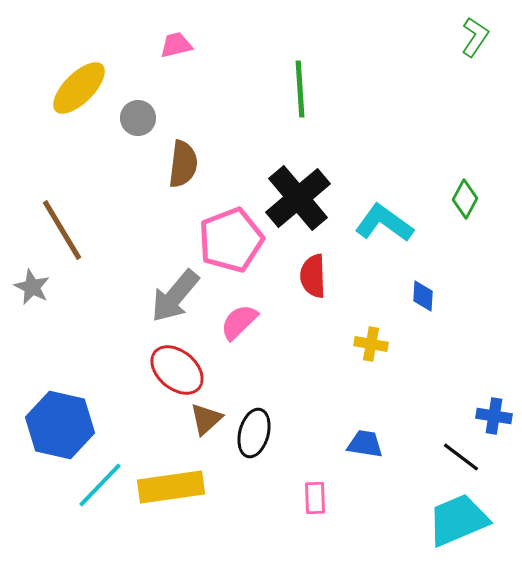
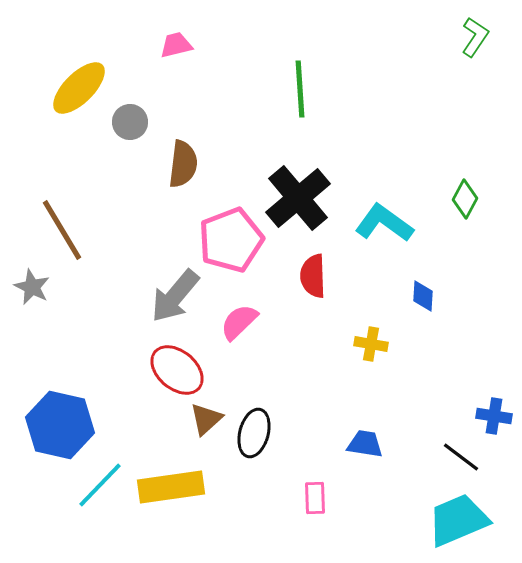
gray circle: moved 8 px left, 4 px down
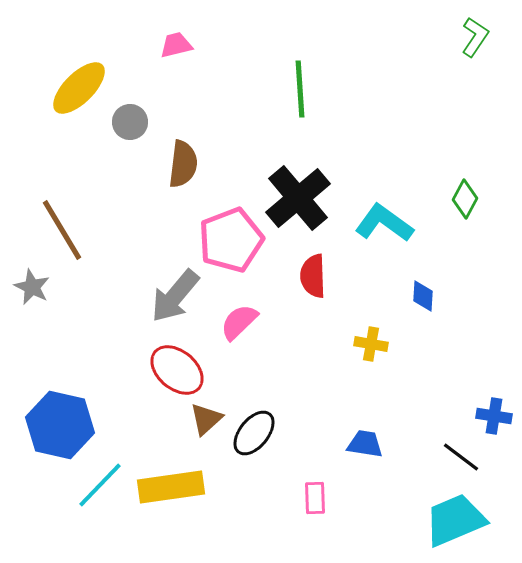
black ellipse: rotated 24 degrees clockwise
cyan trapezoid: moved 3 px left
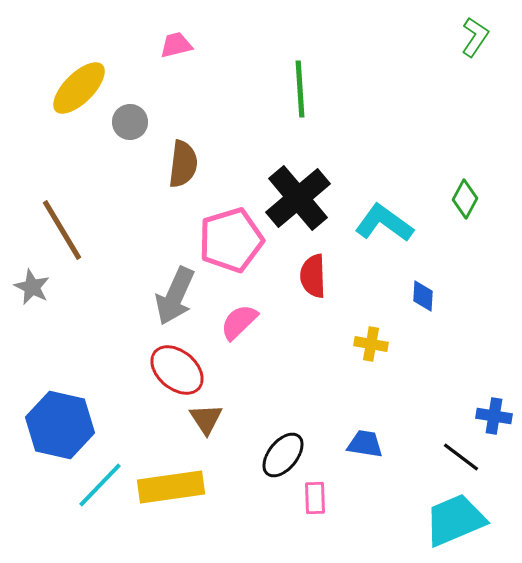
pink pentagon: rotated 4 degrees clockwise
gray arrow: rotated 16 degrees counterclockwise
brown triangle: rotated 21 degrees counterclockwise
black ellipse: moved 29 px right, 22 px down
